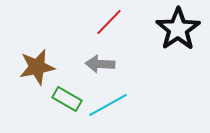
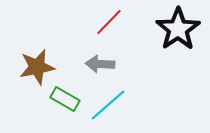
green rectangle: moved 2 px left
cyan line: rotated 12 degrees counterclockwise
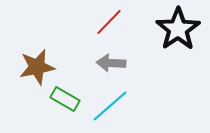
gray arrow: moved 11 px right, 1 px up
cyan line: moved 2 px right, 1 px down
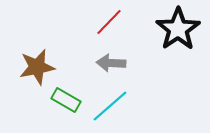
green rectangle: moved 1 px right, 1 px down
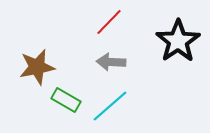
black star: moved 12 px down
gray arrow: moved 1 px up
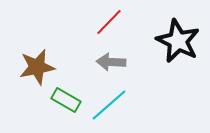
black star: rotated 12 degrees counterclockwise
cyan line: moved 1 px left, 1 px up
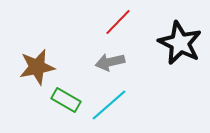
red line: moved 9 px right
black star: moved 2 px right, 2 px down
gray arrow: moved 1 px left; rotated 16 degrees counterclockwise
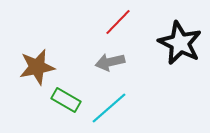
cyan line: moved 3 px down
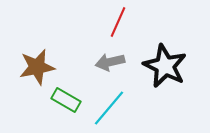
red line: rotated 20 degrees counterclockwise
black star: moved 15 px left, 23 px down
cyan line: rotated 9 degrees counterclockwise
